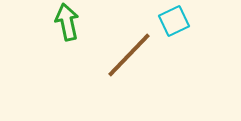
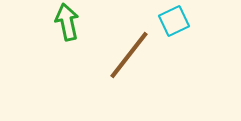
brown line: rotated 6 degrees counterclockwise
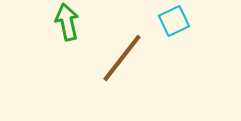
brown line: moved 7 px left, 3 px down
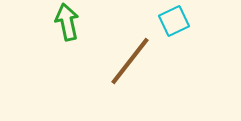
brown line: moved 8 px right, 3 px down
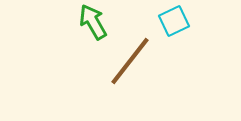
green arrow: moved 26 px right; rotated 18 degrees counterclockwise
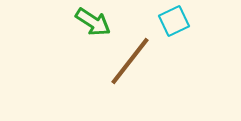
green arrow: rotated 153 degrees clockwise
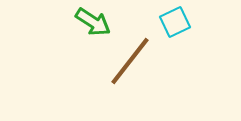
cyan square: moved 1 px right, 1 px down
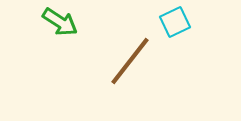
green arrow: moved 33 px left
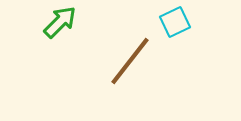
green arrow: rotated 78 degrees counterclockwise
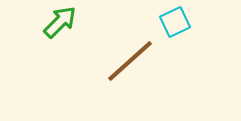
brown line: rotated 10 degrees clockwise
